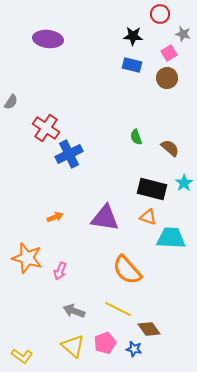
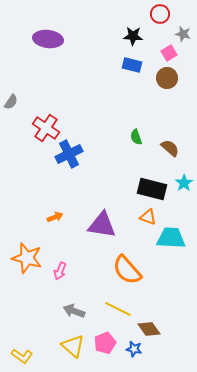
purple triangle: moved 3 px left, 7 px down
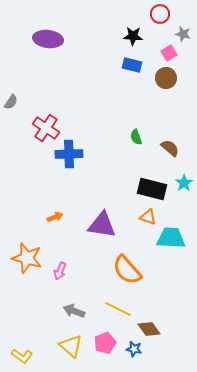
brown circle: moved 1 px left
blue cross: rotated 24 degrees clockwise
yellow triangle: moved 2 px left
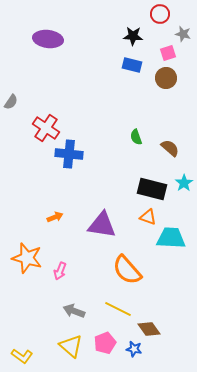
pink square: moved 1 px left; rotated 14 degrees clockwise
blue cross: rotated 8 degrees clockwise
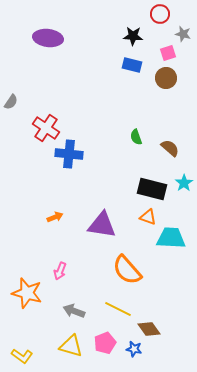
purple ellipse: moved 1 px up
orange star: moved 35 px down
yellow triangle: rotated 25 degrees counterclockwise
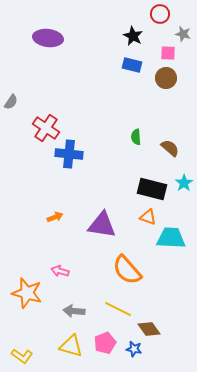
black star: rotated 24 degrees clockwise
pink square: rotated 21 degrees clockwise
green semicircle: rotated 14 degrees clockwise
pink arrow: rotated 84 degrees clockwise
gray arrow: rotated 15 degrees counterclockwise
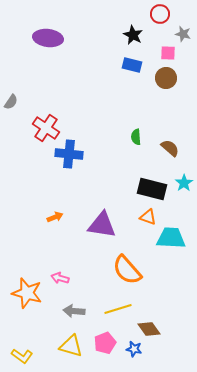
black star: moved 1 px up
pink arrow: moved 7 px down
yellow line: rotated 44 degrees counterclockwise
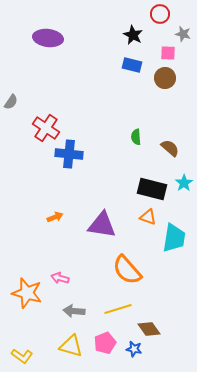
brown circle: moved 1 px left
cyan trapezoid: moved 3 px right; rotated 96 degrees clockwise
